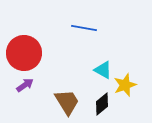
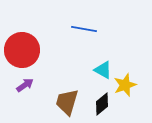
blue line: moved 1 px down
red circle: moved 2 px left, 3 px up
brown trapezoid: rotated 132 degrees counterclockwise
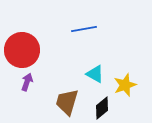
blue line: rotated 20 degrees counterclockwise
cyan triangle: moved 8 px left, 4 px down
purple arrow: moved 2 px right, 3 px up; rotated 36 degrees counterclockwise
black diamond: moved 4 px down
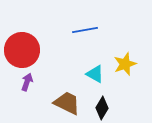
blue line: moved 1 px right, 1 px down
yellow star: moved 21 px up
brown trapezoid: moved 1 px down; rotated 100 degrees clockwise
black diamond: rotated 20 degrees counterclockwise
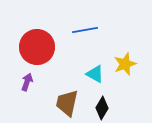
red circle: moved 15 px right, 3 px up
brown trapezoid: rotated 104 degrees counterclockwise
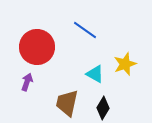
blue line: rotated 45 degrees clockwise
black diamond: moved 1 px right
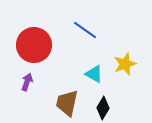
red circle: moved 3 px left, 2 px up
cyan triangle: moved 1 px left
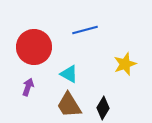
blue line: rotated 50 degrees counterclockwise
red circle: moved 2 px down
cyan triangle: moved 25 px left
purple arrow: moved 1 px right, 5 px down
brown trapezoid: moved 2 px right, 2 px down; rotated 44 degrees counterclockwise
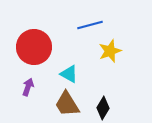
blue line: moved 5 px right, 5 px up
yellow star: moved 15 px left, 13 px up
brown trapezoid: moved 2 px left, 1 px up
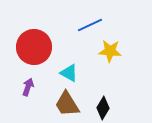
blue line: rotated 10 degrees counterclockwise
yellow star: rotated 25 degrees clockwise
cyan triangle: moved 1 px up
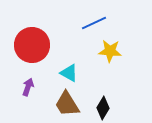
blue line: moved 4 px right, 2 px up
red circle: moved 2 px left, 2 px up
